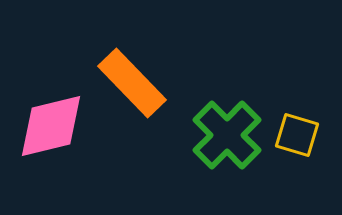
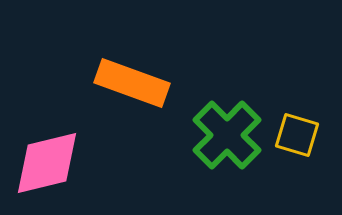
orange rectangle: rotated 26 degrees counterclockwise
pink diamond: moved 4 px left, 37 px down
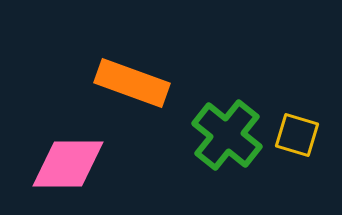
green cross: rotated 6 degrees counterclockwise
pink diamond: moved 21 px right, 1 px down; rotated 14 degrees clockwise
